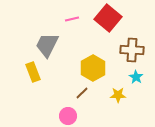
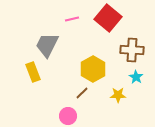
yellow hexagon: moved 1 px down
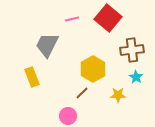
brown cross: rotated 10 degrees counterclockwise
yellow rectangle: moved 1 px left, 5 px down
